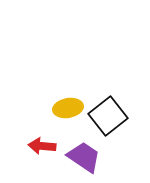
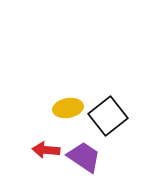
red arrow: moved 4 px right, 4 px down
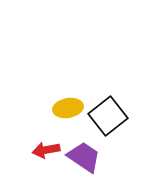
red arrow: rotated 16 degrees counterclockwise
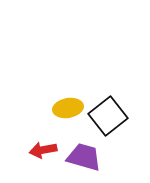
red arrow: moved 3 px left
purple trapezoid: rotated 18 degrees counterclockwise
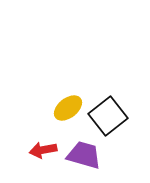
yellow ellipse: rotated 28 degrees counterclockwise
purple trapezoid: moved 2 px up
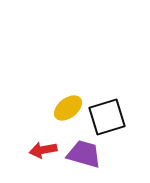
black square: moved 1 px left, 1 px down; rotated 21 degrees clockwise
purple trapezoid: moved 1 px up
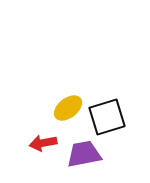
red arrow: moved 7 px up
purple trapezoid: rotated 27 degrees counterclockwise
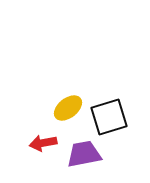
black square: moved 2 px right
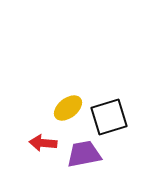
red arrow: rotated 16 degrees clockwise
